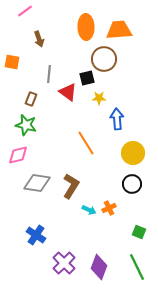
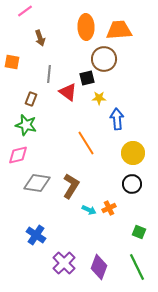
brown arrow: moved 1 px right, 1 px up
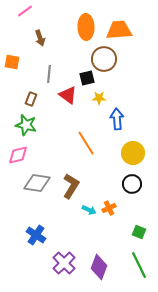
red triangle: moved 3 px down
green line: moved 2 px right, 2 px up
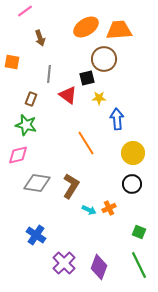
orange ellipse: rotated 60 degrees clockwise
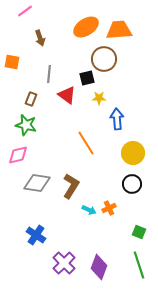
red triangle: moved 1 px left
green line: rotated 8 degrees clockwise
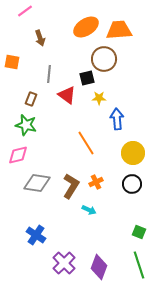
orange cross: moved 13 px left, 26 px up
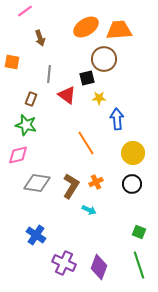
purple cross: rotated 20 degrees counterclockwise
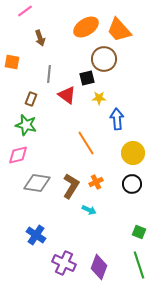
orange trapezoid: rotated 128 degrees counterclockwise
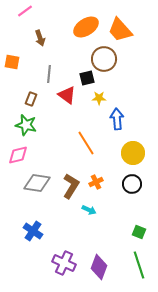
orange trapezoid: moved 1 px right
blue cross: moved 3 px left, 4 px up
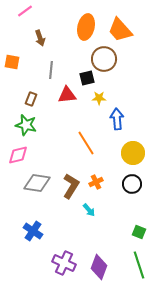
orange ellipse: rotated 45 degrees counterclockwise
gray line: moved 2 px right, 4 px up
red triangle: rotated 42 degrees counterclockwise
cyan arrow: rotated 24 degrees clockwise
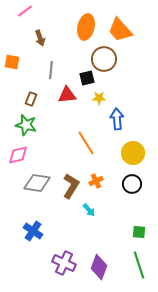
orange cross: moved 1 px up
green square: rotated 16 degrees counterclockwise
